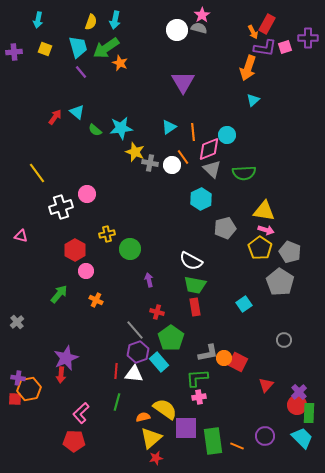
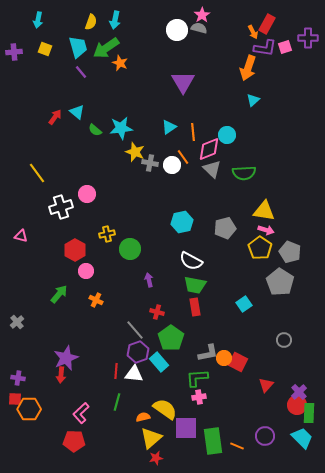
cyan hexagon at (201, 199): moved 19 px left, 23 px down; rotated 15 degrees clockwise
orange hexagon at (29, 389): moved 20 px down; rotated 10 degrees clockwise
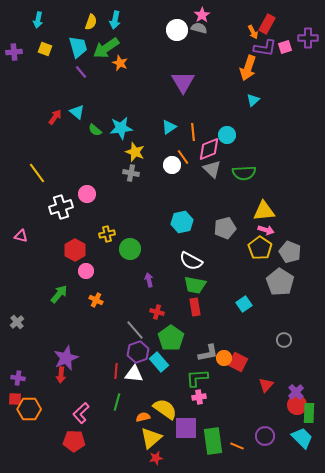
gray cross at (150, 163): moved 19 px left, 10 px down
yellow triangle at (264, 211): rotated 15 degrees counterclockwise
purple cross at (299, 392): moved 3 px left
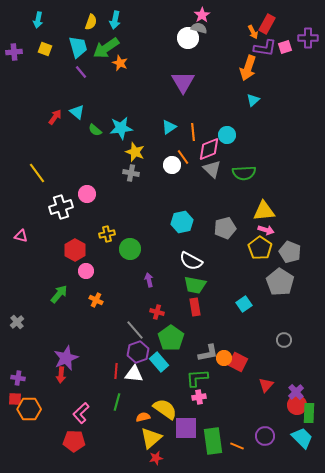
white circle at (177, 30): moved 11 px right, 8 px down
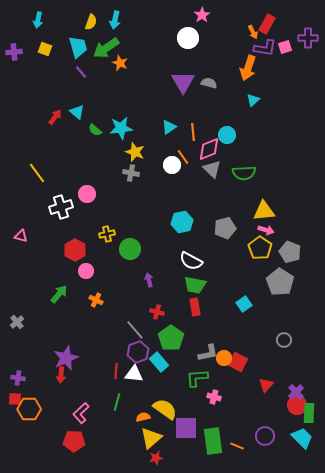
gray semicircle at (199, 28): moved 10 px right, 55 px down
pink cross at (199, 397): moved 15 px right; rotated 24 degrees clockwise
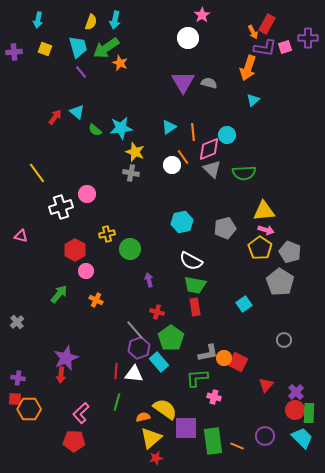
purple hexagon at (138, 352): moved 1 px right, 4 px up
red circle at (297, 405): moved 2 px left, 5 px down
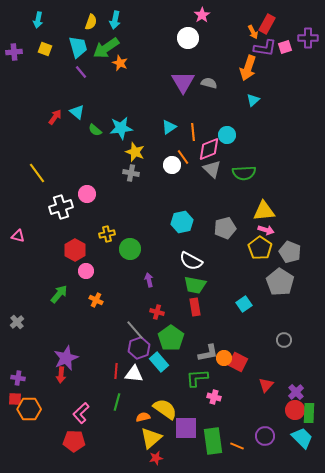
pink triangle at (21, 236): moved 3 px left
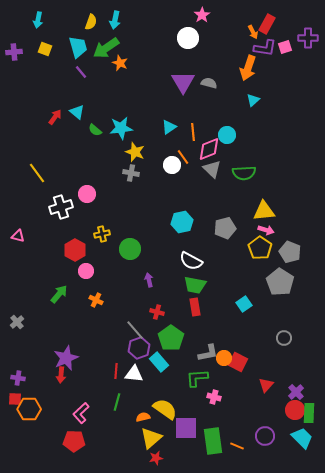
yellow cross at (107, 234): moved 5 px left
gray circle at (284, 340): moved 2 px up
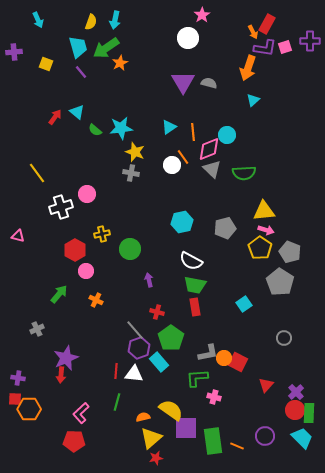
cyan arrow at (38, 20): rotated 35 degrees counterclockwise
purple cross at (308, 38): moved 2 px right, 3 px down
yellow square at (45, 49): moved 1 px right, 15 px down
orange star at (120, 63): rotated 21 degrees clockwise
gray cross at (17, 322): moved 20 px right, 7 px down; rotated 16 degrees clockwise
yellow semicircle at (165, 409): moved 6 px right, 1 px down
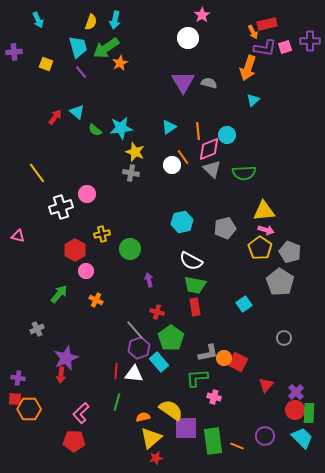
red rectangle at (267, 24): rotated 48 degrees clockwise
orange line at (193, 132): moved 5 px right, 1 px up
